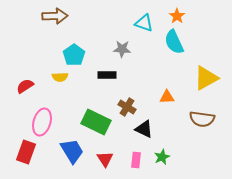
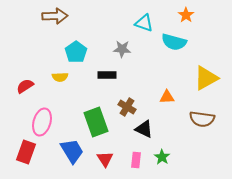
orange star: moved 9 px right, 1 px up
cyan semicircle: rotated 50 degrees counterclockwise
cyan pentagon: moved 2 px right, 3 px up
green rectangle: rotated 44 degrees clockwise
green star: rotated 14 degrees counterclockwise
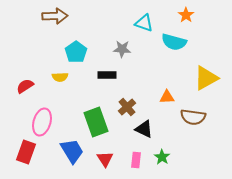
brown cross: rotated 18 degrees clockwise
brown semicircle: moved 9 px left, 2 px up
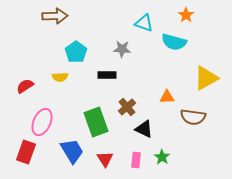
pink ellipse: rotated 8 degrees clockwise
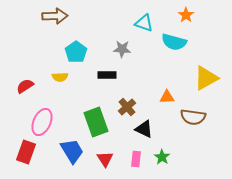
pink rectangle: moved 1 px up
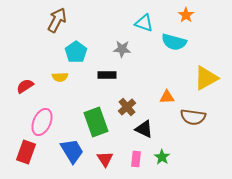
brown arrow: moved 2 px right, 4 px down; rotated 60 degrees counterclockwise
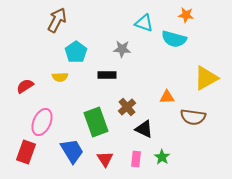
orange star: rotated 28 degrees counterclockwise
cyan semicircle: moved 3 px up
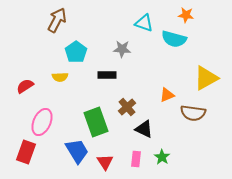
orange triangle: moved 2 px up; rotated 21 degrees counterclockwise
brown semicircle: moved 4 px up
blue trapezoid: moved 5 px right
red triangle: moved 3 px down
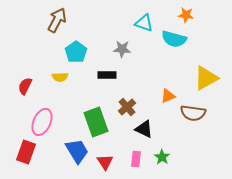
red semicircle: rotated 30 degrees counterclockwise
orange triangle: moved 1 px right, 1 px down
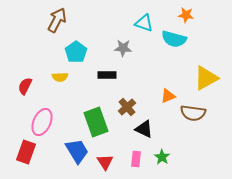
gray star: moved 1 px right, 1 px up
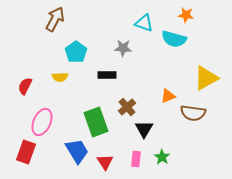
brown arrow: moved 2 px left, 1 px up
black triangle: rotated 36 degrees clockwise
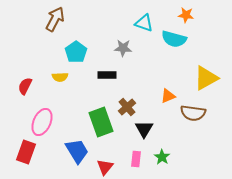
green rectangle: moved 5 px right
red triangle: moved 5 px down; rotated 12 degrees clockwise
